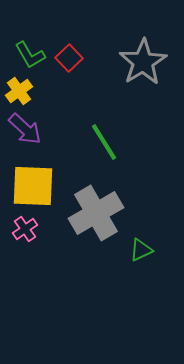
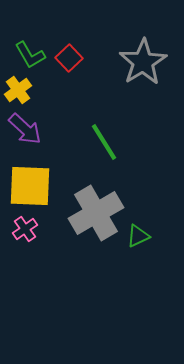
yellow cross: moved 1 px left, 1 px up
yellow square: moved 3 px left
green triangle: moved 3 px left, 14 px up
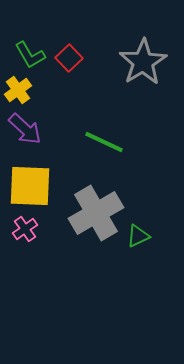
green line: rotated 33 degrees counterclockwise
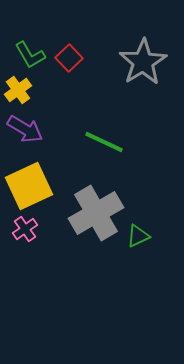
purple arrow: rotated 12 degrees counterclockwise
yellow square: moved 1 px left; rotated 27 degrees counterclockwise
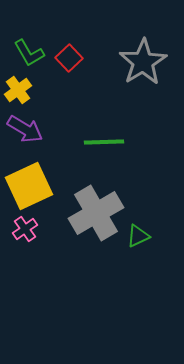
green L-shape: moved 1 px left, 2 px up
green line: rotated 27 degrees counterclockwise
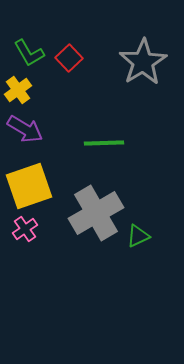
green line: moved 1 px down
yellow square: rotated 6 degrees clockwise
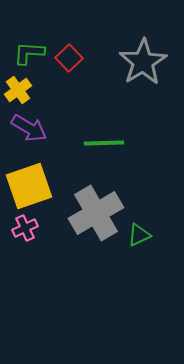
green L-shape: rotated 124 degrees clockwise
purple arrow: moved 4 px right, 1 px up
pink cross: moved 1 px up; rotated 10 degrees clockwise
green triangle: moved 1 px right, 1 px up
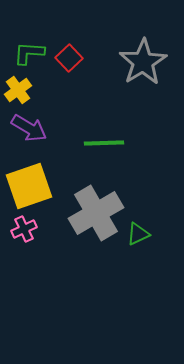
pink cross: moved 1 px left, 1 px down
green triangle: moved 1 px left, 1 px up
